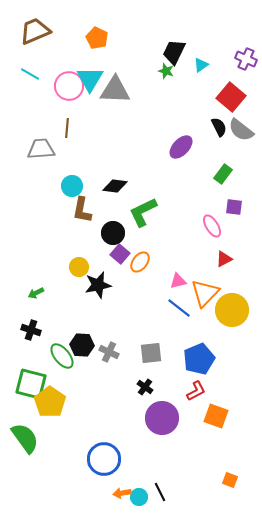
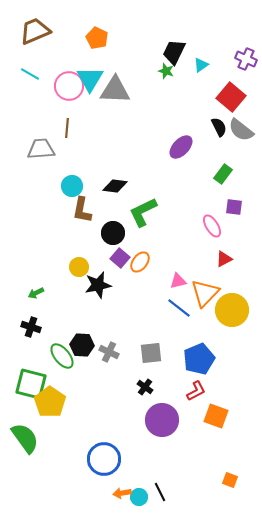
purple square at (120, 254): moved 4 px down
black cross at (31, 330): moved 3 px up
purple circle at (162, 418): moved 2 px down
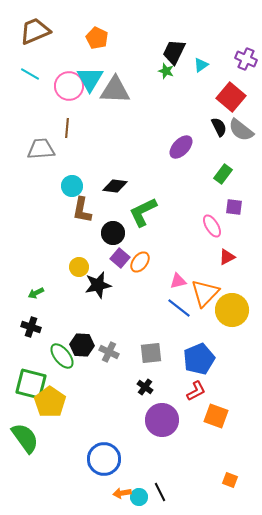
red triangle at (224, 259): moved 3 px right, 2 px up
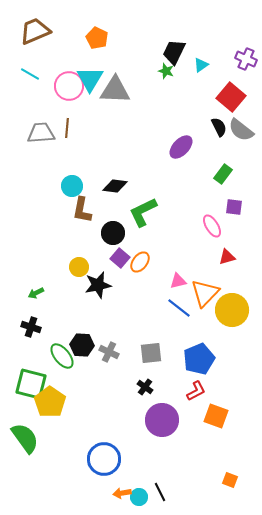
gray trapezoid at (41, 149): moved 16 px up
red triangle at (227, 257): rotated 12 degrees clockwise
